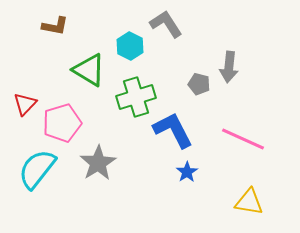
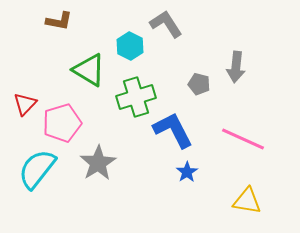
brown L-shape: moved 4 px right, 5 px up
gray arrow: moved 7 px right
yellow triangle: moved 2 px left, 1 px up
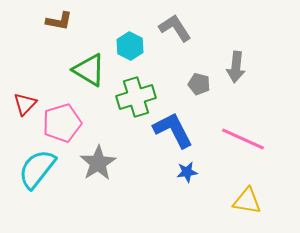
gray L-shape: moved 9 px right, 4 px down
blue star: rotated 25 degrees clockwise
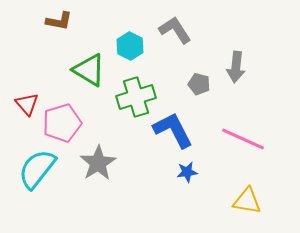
gray L-shape: moved 2 px down
red triangle: moved 2 px right; rotated 25 degrees counterclockwise
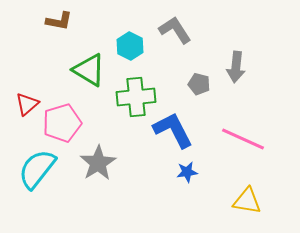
green cross: rotated 12 degrees clockwise
red triangle: rotated 30 degrees clockwise
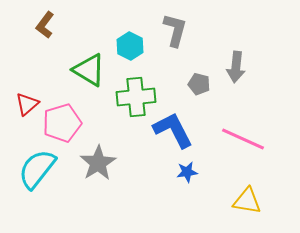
brown L-shape: moved 14 px left, 4 px down; rotated 116 degrees clockwise
gray L-shape: rotated 48 degrees clockwise
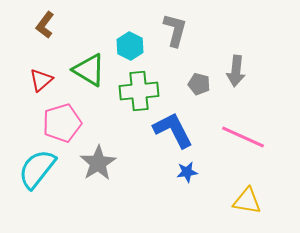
gray arrow: moved 4 px down
green cross: moved 3 px right, 6 px up
red triangle: moved 14 px right, 24 px up
pink line: moved 2 px up
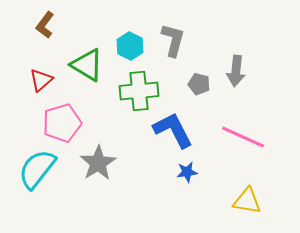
gray L-shape: moved 2 px left, 10 px down
green triangle: moved 2 px left, 5 px up
